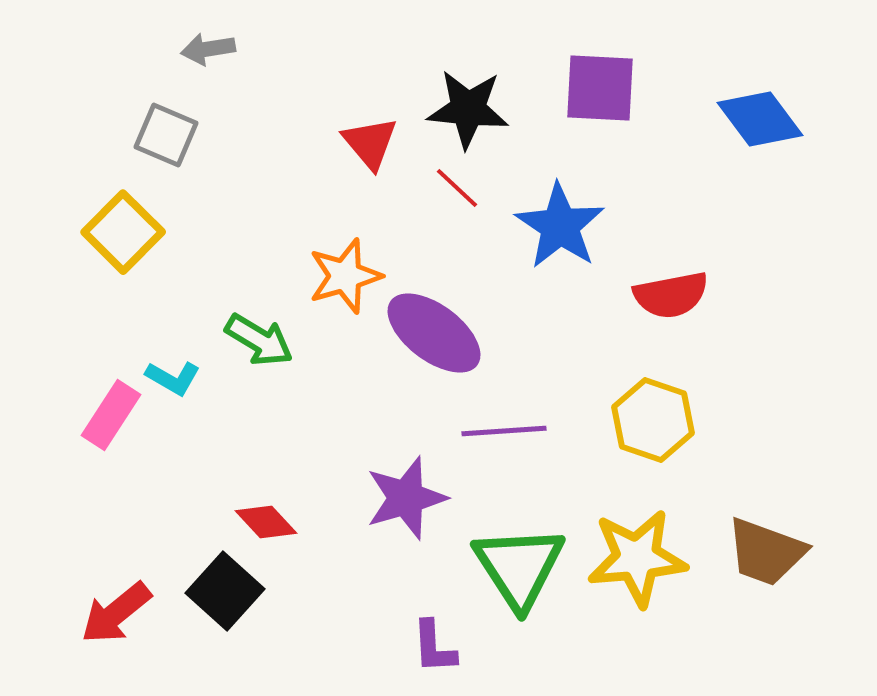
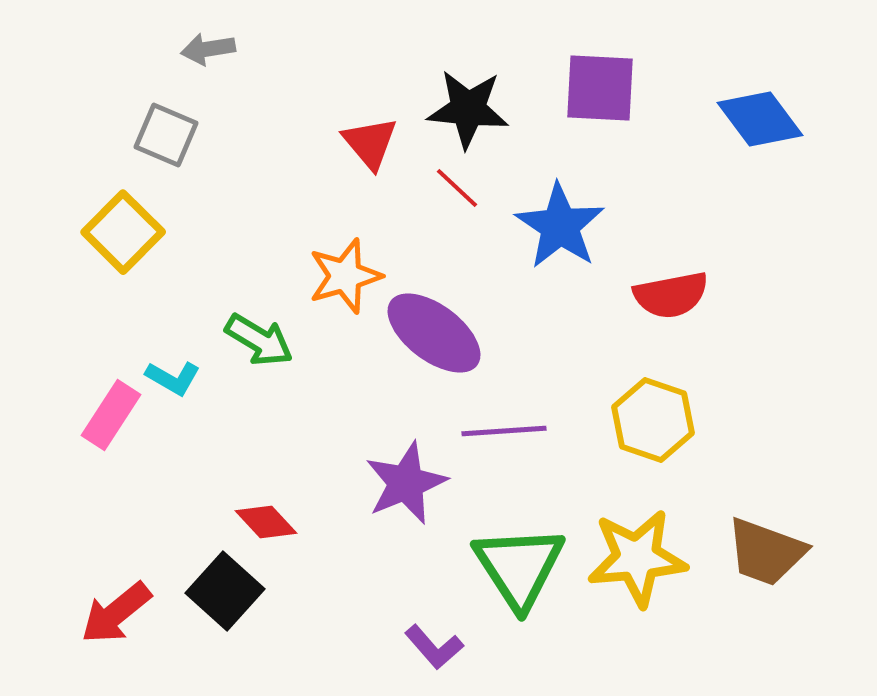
purple star: moved 15 px up; rotated 6 degrees counterclockwise
purple L-shape: rotated 38 degrees counterclockwise
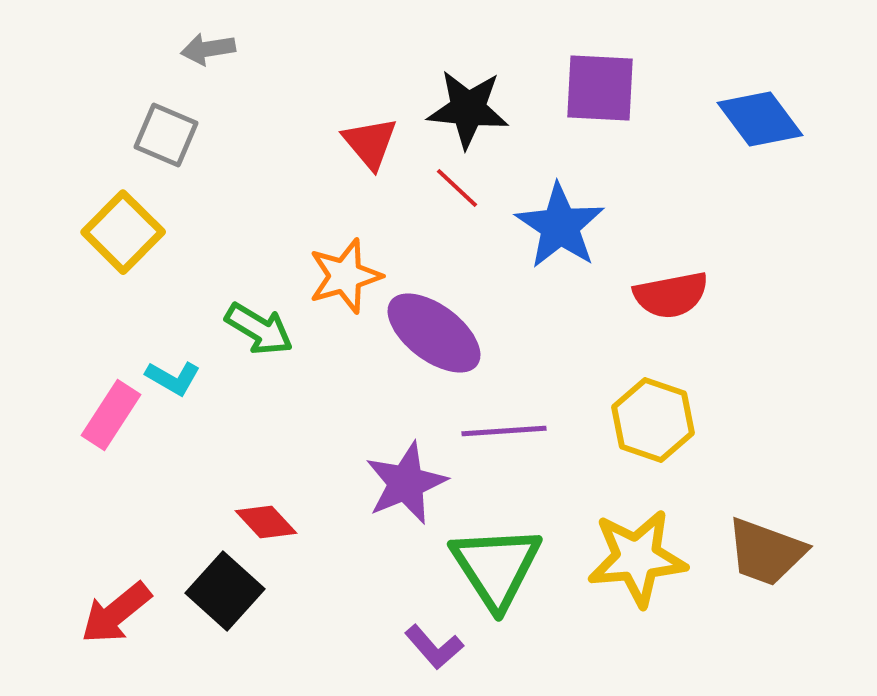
green arrow: moved 11 px up
green triangle: moved 23 px left
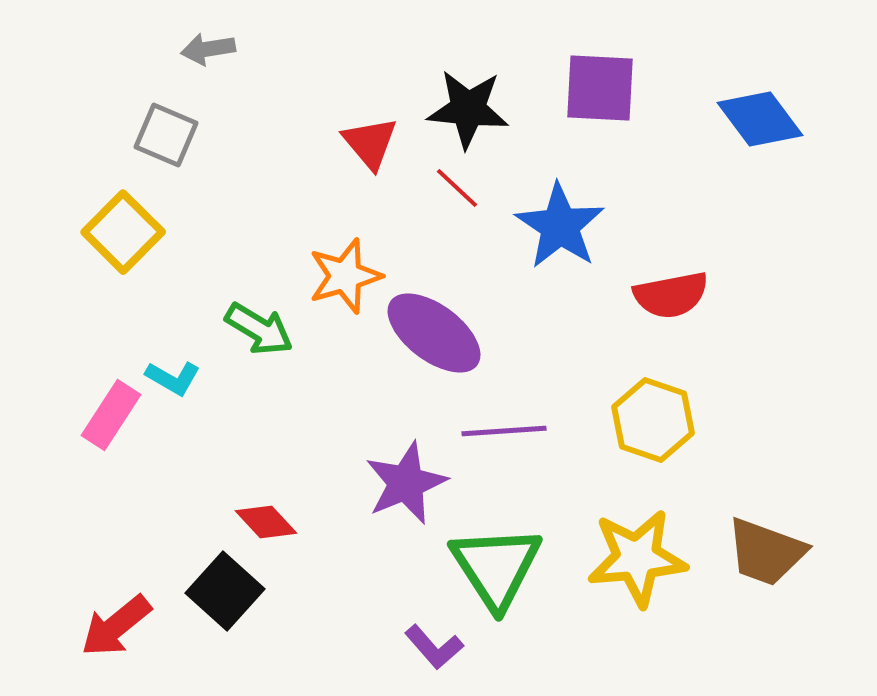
red arrow: moved 13 px down
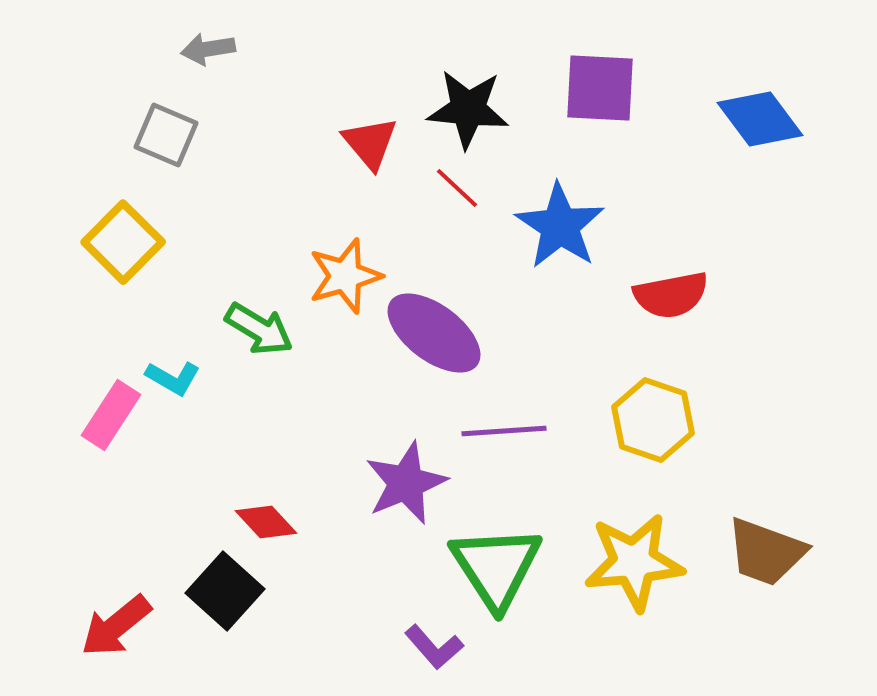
yellow square: moved 10 px down
yellow star: moved 3 px left, 4 px down
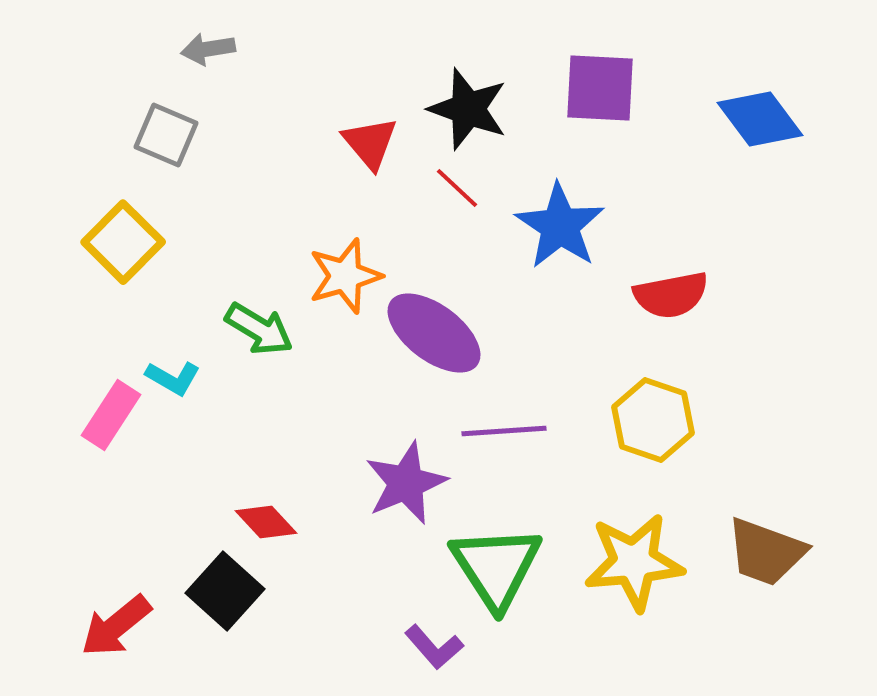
black star: rotated 14 degrees clockwise
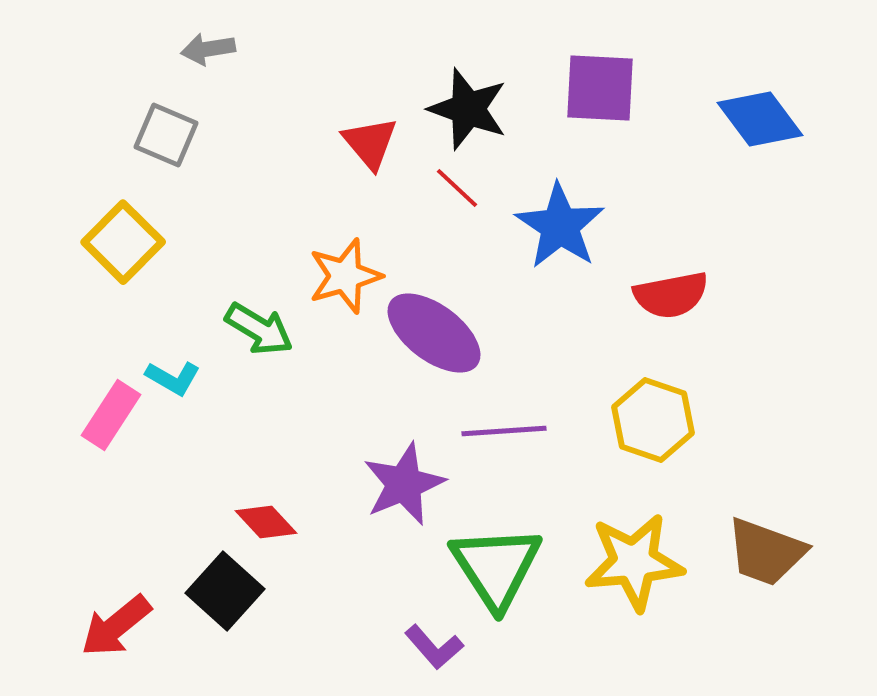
purple star: moved 2 px left, 1 px down
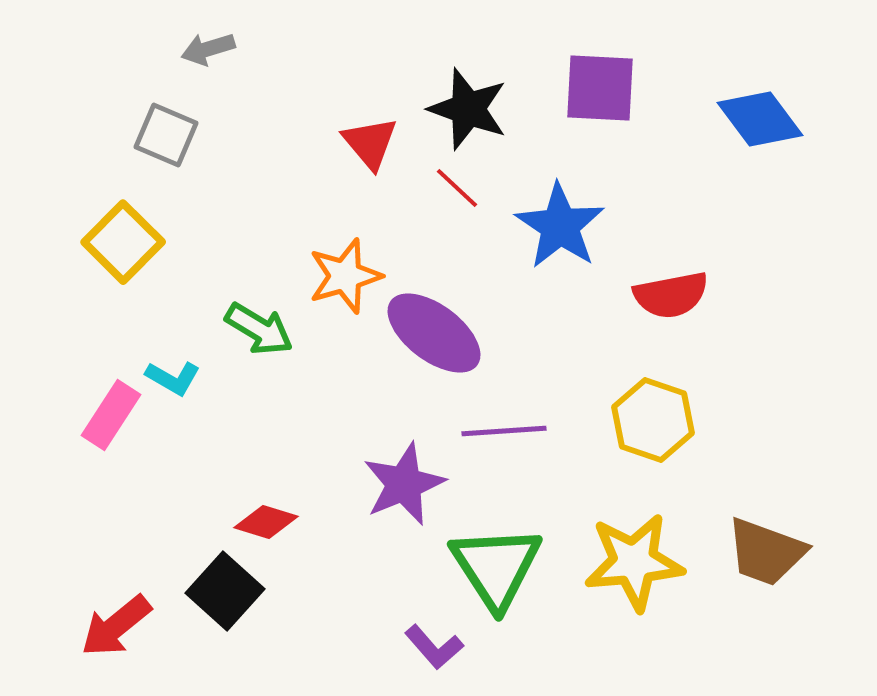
gray arrow: rotated 8 degrees counterclockwise
red diamond: rotated 30 degrees counterclockwise
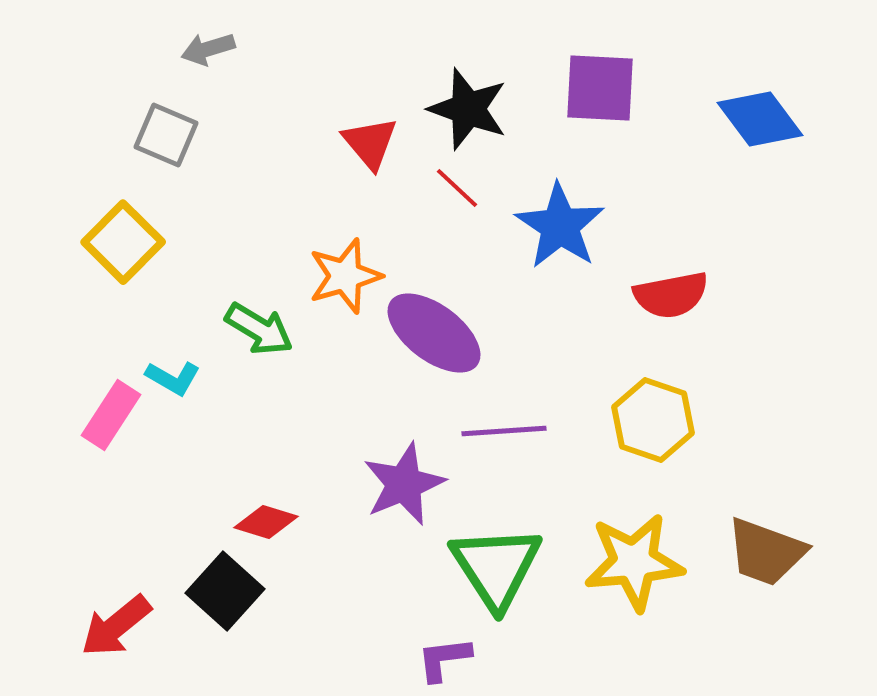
purple L-shape: moved 10 px right, 12 px down; rotated 124 degrees clockwise
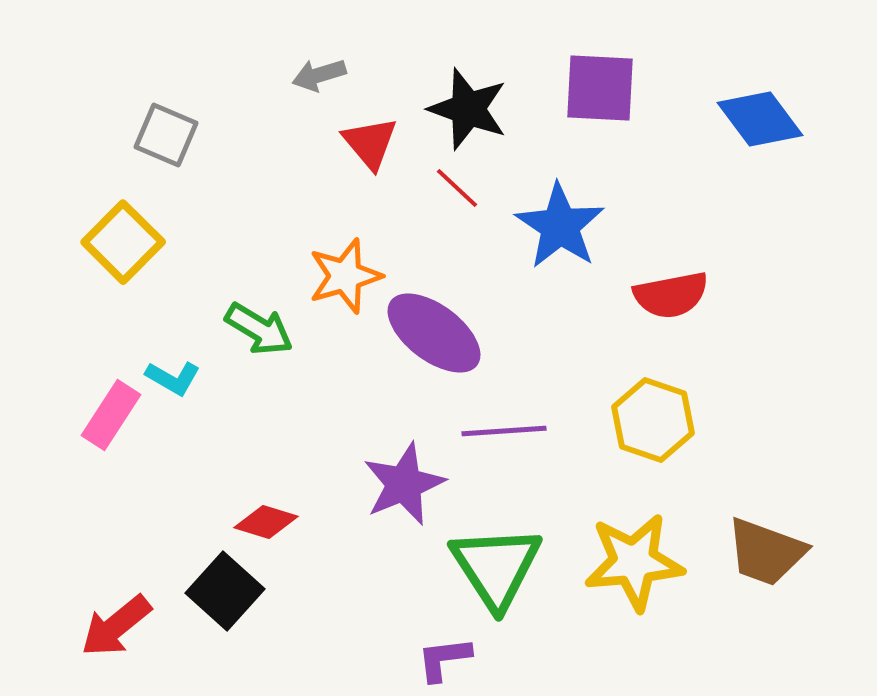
gray arrow: moved 111 px right, 26 px down
